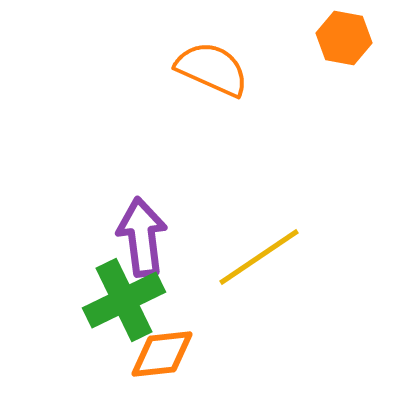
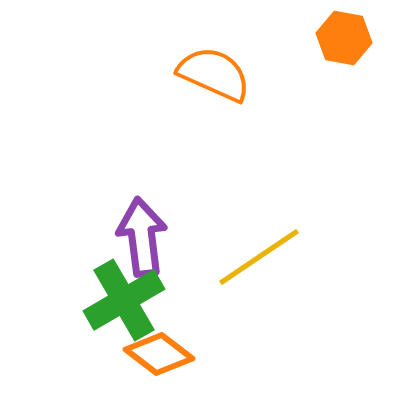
orange semicircle: moved 2 px right, 5 px down
green cross: rotated 4 degrees counterclockwise
orange diamond: moved 3 px left; rotated 44 degrees clockwise
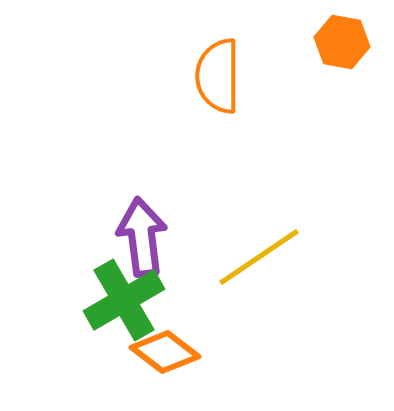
orange hexagon: moved 2 px left, 4 px down
orange semicircle: moved 4 px right, 2 px down; rotated 114 degrees counterclockwise
orange diamond: moved 6 px right, 2 px up
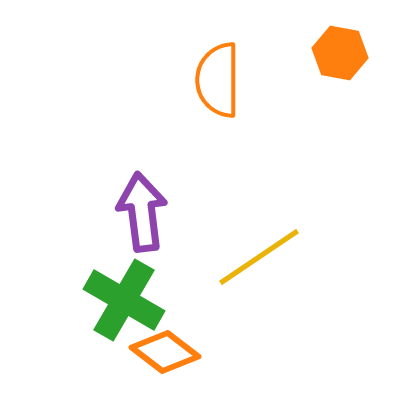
orange hexagon: moved 2 px left, 11 px down
orange semicircle: moved 4 px down
purple arrow: moved 25 px up
green cross: rotated 30 degrees counterclockwise
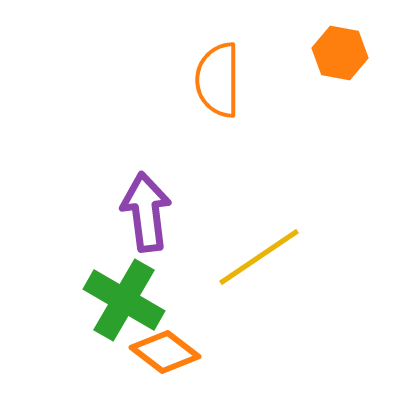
purple arrow: moved 4 px right
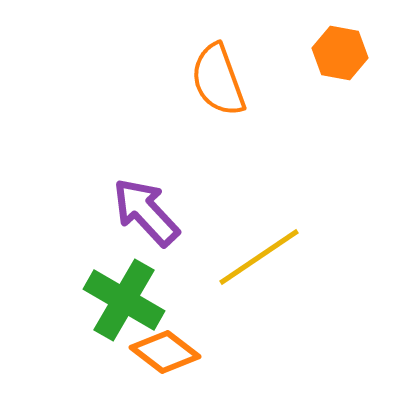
orange semicircle: rotated 20 degrees counterclockwise
purple arrow: rotated 36 degrees counterclockwise
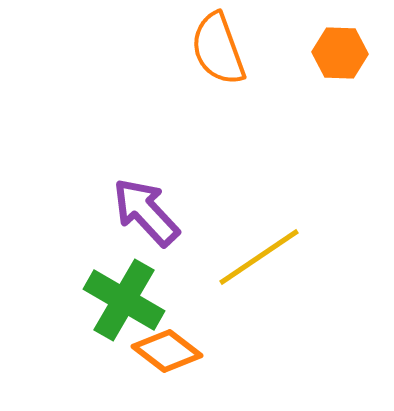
orange hexagon: rotated 8 degrees counterclockwise
orange semicircle: moved 31 px up
orange diamond: moved 2 px right, 1 px up
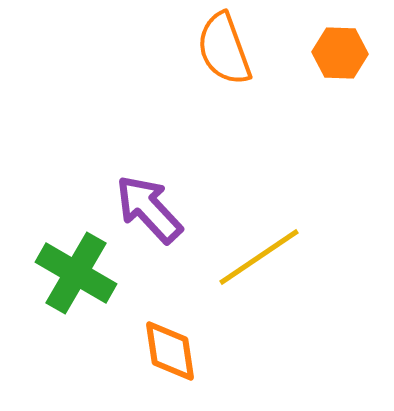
orange semicircle: moved 6 px right
purple arrow: moved 3 px right, 3 px up
green cross: moved 48 px left, 27 px up
orange diamond: moved 3 px right; rotated 44 degrees clockwise
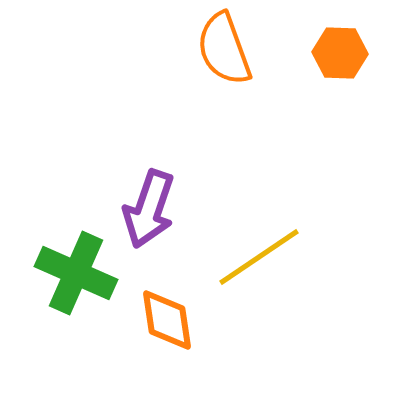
purple arrow: rotated 118 degrees counterclockwise
green cross: rotated 6 degrees counterclockwise
orange diamond: moved 3 px left, 31 px up
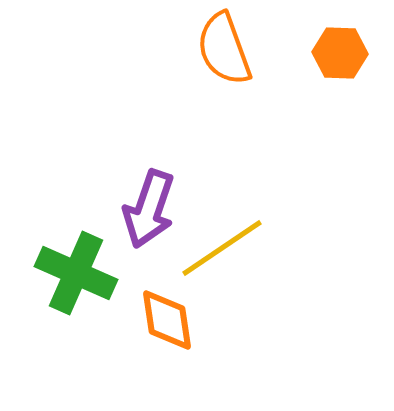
yellow line: moved 37 px left, 9 px up
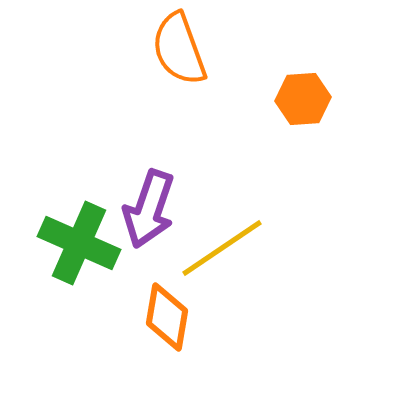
orange semicircle: moved 45 px left
orange hexagon: moved 37 px left, 46 px down; rotated 6 degrees counterclockwise
green cross: moved 3 px right, 30 px up
orange diamond: moved 3 px up; rotated 18 degrees clockwise
